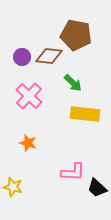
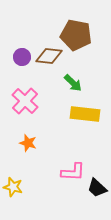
pink cross: moved 4 px left, 5 px down
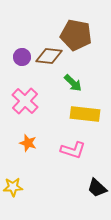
pink L-shape: moved 22 px up; rotated 15 degrees clockwise
yellow star: rotated 18 degrees counterclockwise
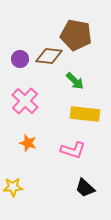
purple circle: moved 2 px left, 2 px down
green arrow: moved 2 px right, 2 px up
black trapezoid: moved 12 px left
